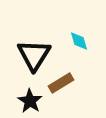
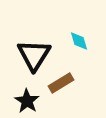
black star: moved 3 px left
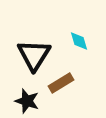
black star: rotated 15 degrees counterclockwise
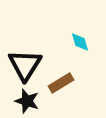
cyan diamond: moved 1 px right, 1 px down
black triangle: moved 9 px left, 10 px down
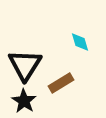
black star: moved 3 px left; rotated 15 degrees clockwise
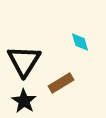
black triangle: moved 1 px left, 4 px up
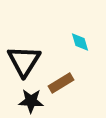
black star: moved 7 px right; rotated 30 degrees counterclockwise
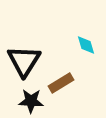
cyan diamond: moved 6 px right, 3 px down
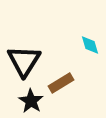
cyan diamond: moved 4 px right
black star: rotated 30 degrees clockwise
